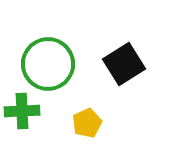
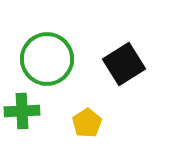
green circle: moved 1 px left, 5 px up
yellow pentagon: rotated 8 degrees counterclockwise
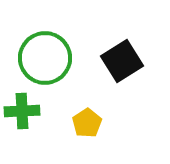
green circle: moved 2 px left, 1 px up
black square: moved 2 px left, 3 px up
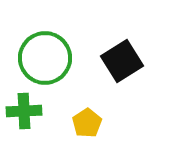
green cross: moved 2 px right
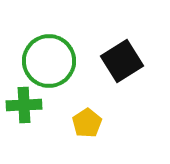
green circle: moved 4 px right, 3 px down
green cross: moved 6 px up
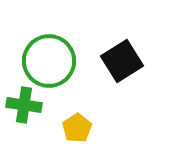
green cross: rotated 12 degrees clockwise
yellow pentagon: moved 10 px left, 5 px down
